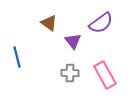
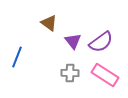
purple semicircle: moved 19 px down
blue line: rotated 35 degrees clockwise
pink rectangle: rotated 28 degrees counterclockwise
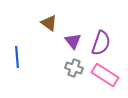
purple semicircle: moved 1 px down; rotated 35 degrees counterclockwise
blue line: rotated 25 degrees counterclockwise
gray cross: moved 4 px right, 5 px up; rotated 18 degrees clockwise
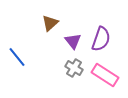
brown triangle: moved 1 px right; rotated 42 degrees clockwise
purple semicircle: moved 4 px up
blue line: rotated 35 degrees counterclockwise
gray cross: rotated 12 degrees clockwise
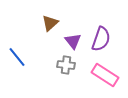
gray cross: moved 8 px left, 3 px up; rotated 24 degrees counterclockwise
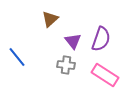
brown triangle: moved 4 px up
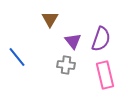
brown triangle: rotated 18 degrees counterclockwise
pink rectangle: rotated 44 degrees clockwise
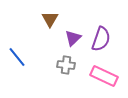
purple triangle: moved 3 px up; rotated 24 degrees clockwise
pink rectangle: moved 1 px left, 1 px down; rotated 52 degrees counterclockwise
